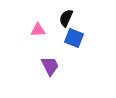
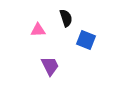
black semicircle: rotated 138 degrees clockwise
blue square: moved 12 px right, 2 px down
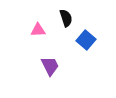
blue square: rotated 18 degrees clockwise
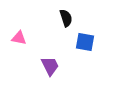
pink triangle: moved 19 px left, 8 px down; rotated 14 degrees clockwise
blue square: moved 1 px left, 2 px down; rotated 30 degrees counterclockwise
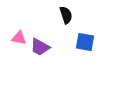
black semicircle: moved 3 px up
purple trapezoid: moved 10 px left, 19 px up; rotated 145 degrees clockwise
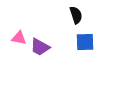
black semicircle: moved 10 px right
blue square: rotated 12 degrees counterclockwise
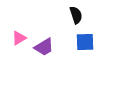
pink triangle: rotated 42 degrees counterclockwise
purple trapezoid: moved 4 px right; rotated 60 degrees counterclockwise
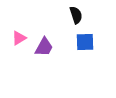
purple trapezoid: rotated 30 degrees counterclockwise
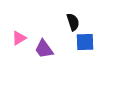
black semicircle: moved 3 px left, 7 px down
purple trapezoid: moved 2 px down; rotated 115 degrees clockwise
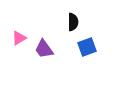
black semicircle: rotated 18 degrees clockwise
blue square: moved 2 px right, 5 px down; rotated 18 degrees counterclockwise
